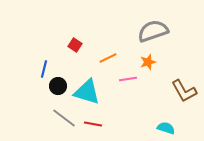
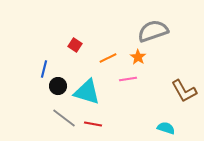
orange star: moved 10 px left, 5 px up; rotated 21 degrees counterclockwise
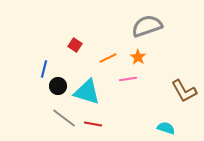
gray semicircle: moved 6 px left, 5 px up
